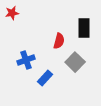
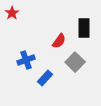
red star: rotated 24 degrees counterclockwise
red semicircle: rotated 21 degrees clockwise
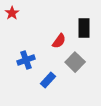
blue rectangle: moved 3 px right, 2 px down
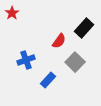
black rectangle: rotated 42 degrees clockwise
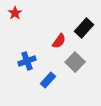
red star: moved 3 px right
blue cross: moved 1 px right, 1 px down
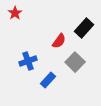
blue cross: moved 1 px right
